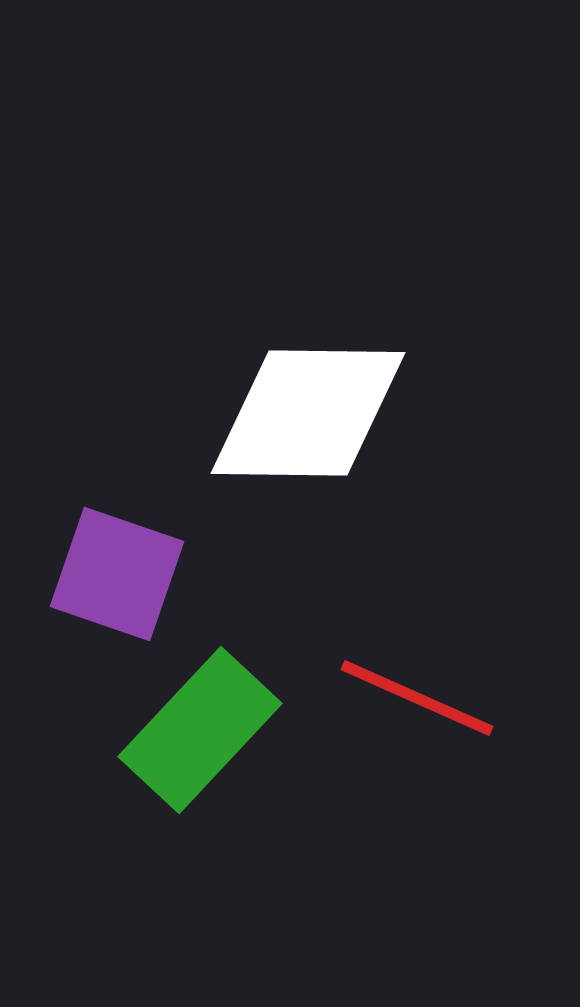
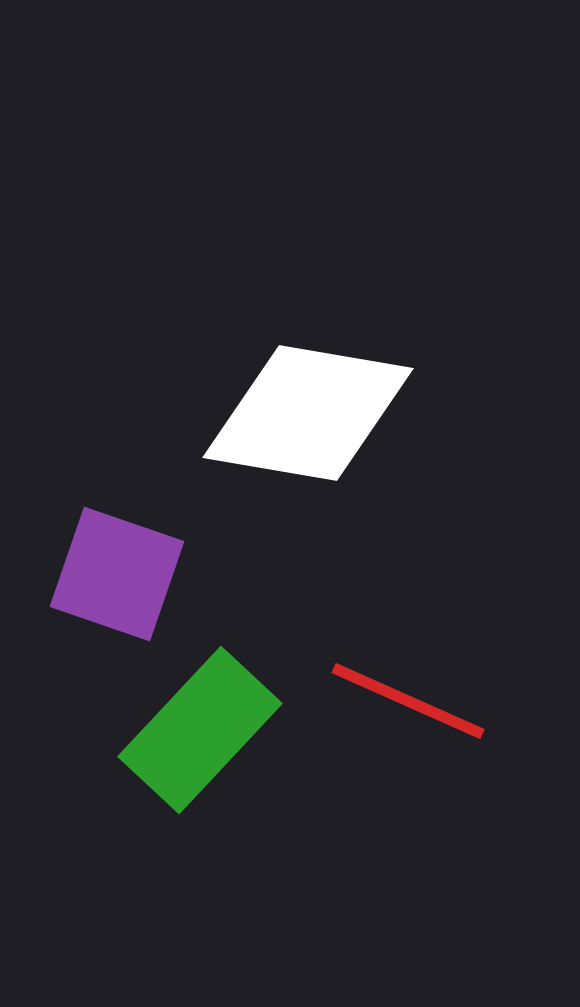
white diamond: rotated 9 degrees clockwise
red line: moved 9 px left, 3 px down
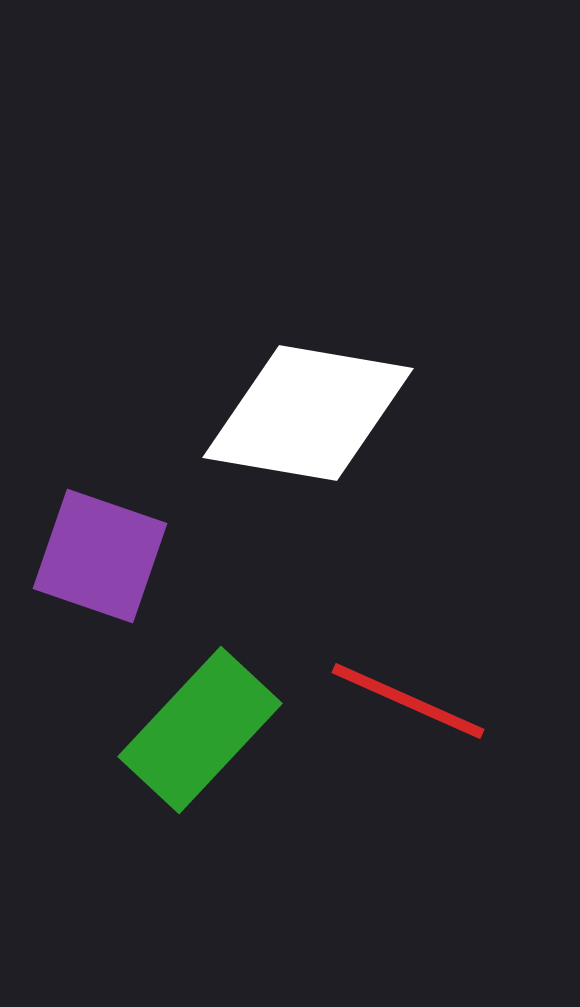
purple square: moved 17 px left, 18 px up
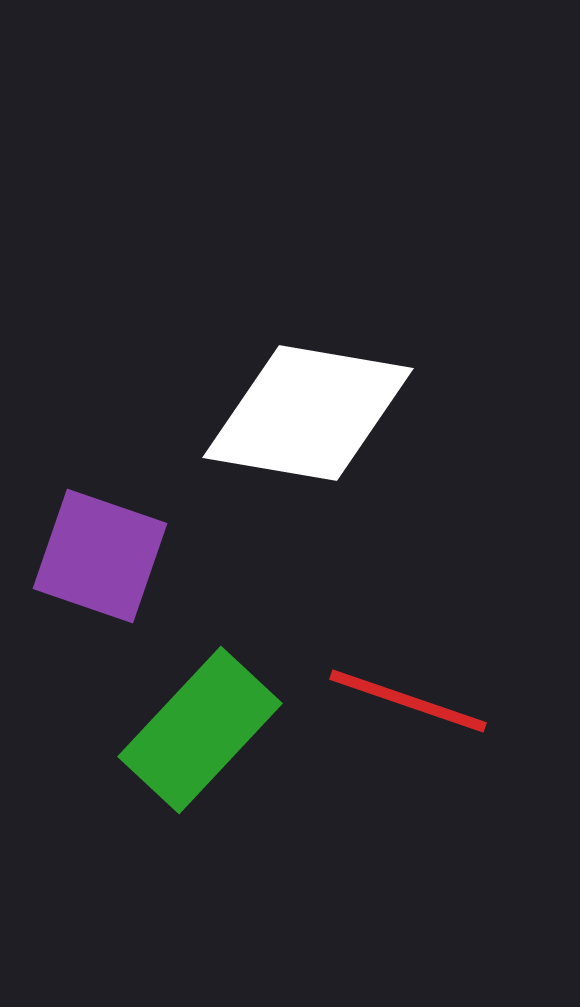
red line: rotated 5 degrees counterclockwise
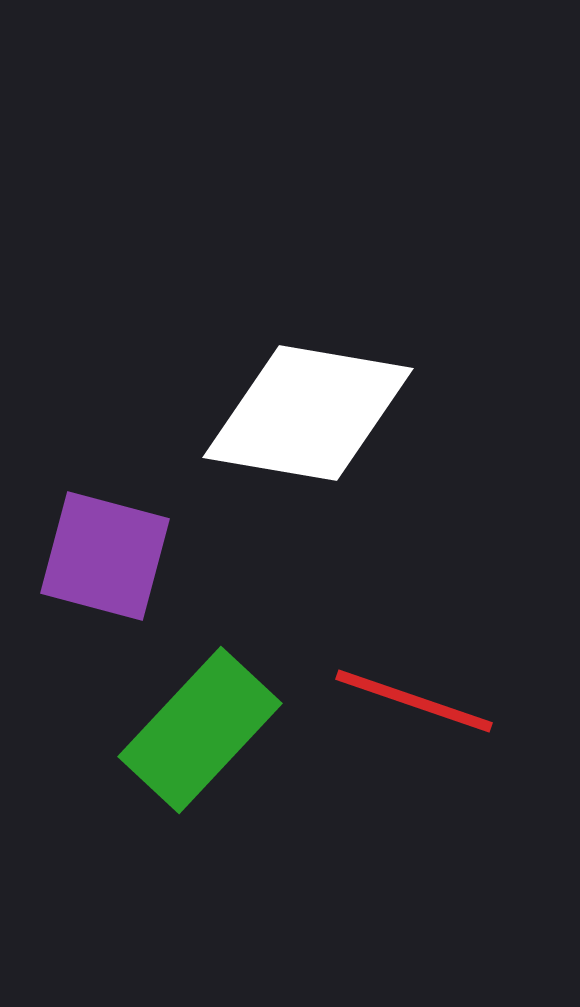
purple square: moved 5 px right; rotated 4 degrees counterclockwise
red line: moved 6 px right
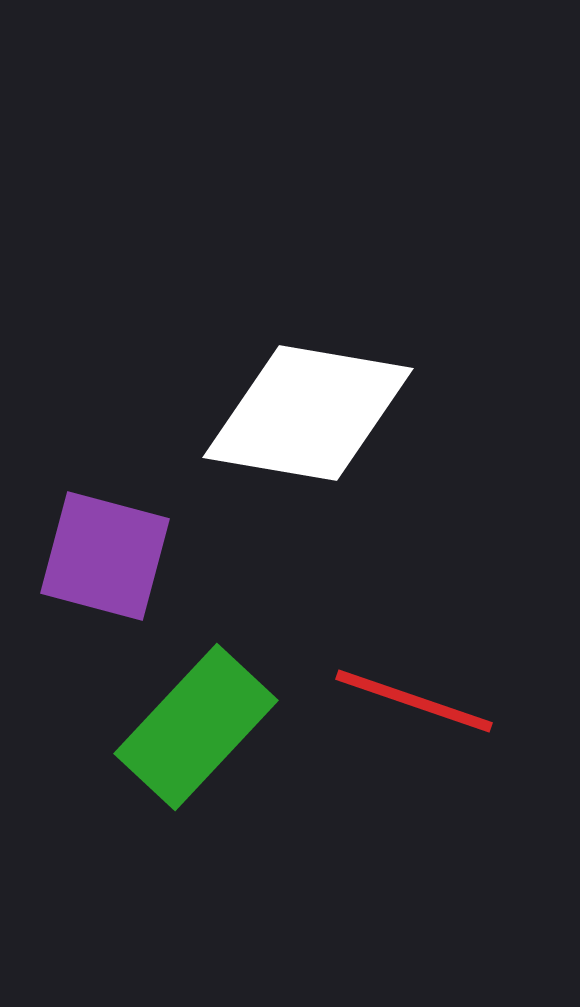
green rectangle: moved 4 px left, 3 px up
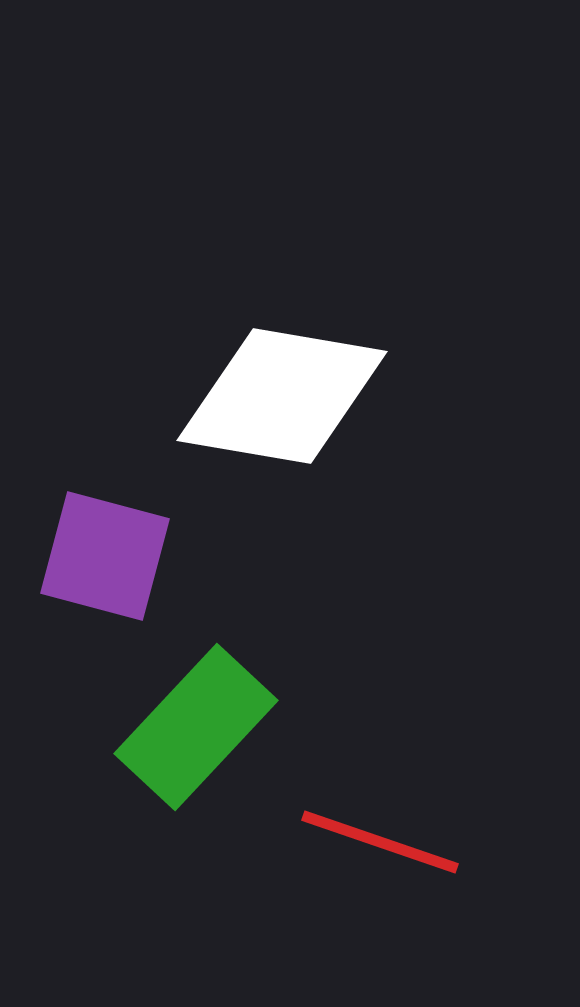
white diamond: moved 26 px left, 17 px up
red line: moved 34 px left, 141 px down
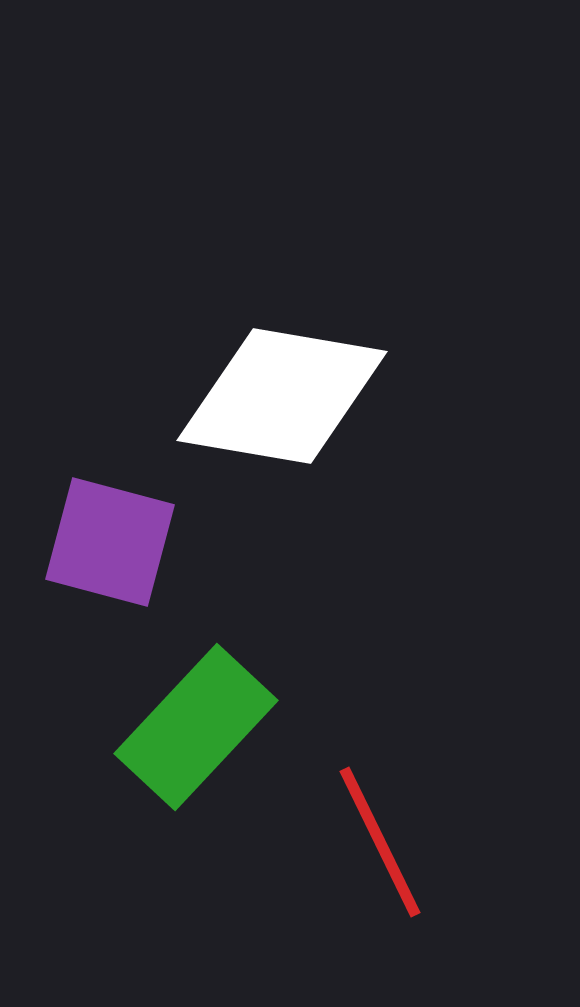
purple square: moved 5 px right, 14 px up
red line: rotated 45 degrees clockwise
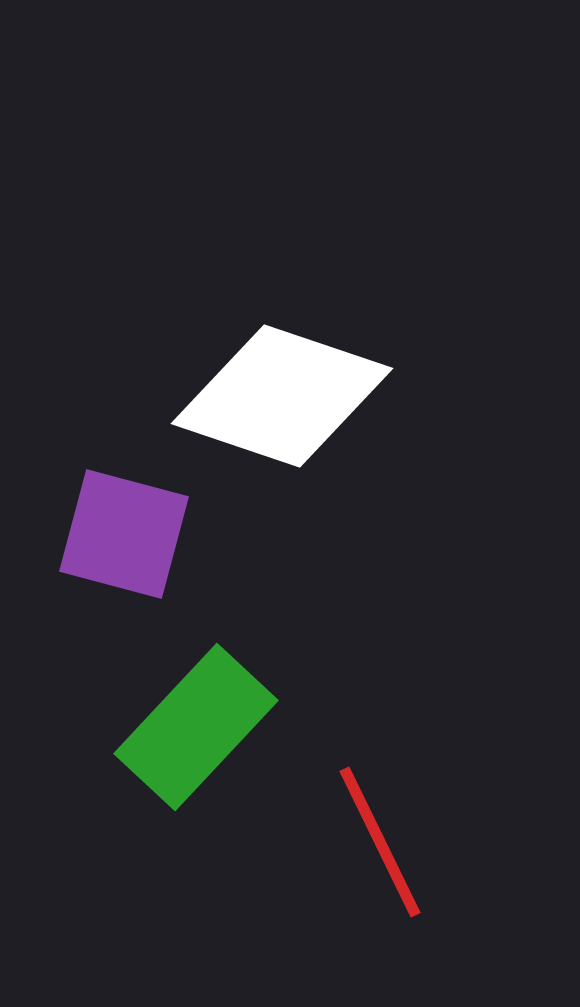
white diamond: rotated 9 degrees clockwise
purple square: moved 14 px right, 8 px up
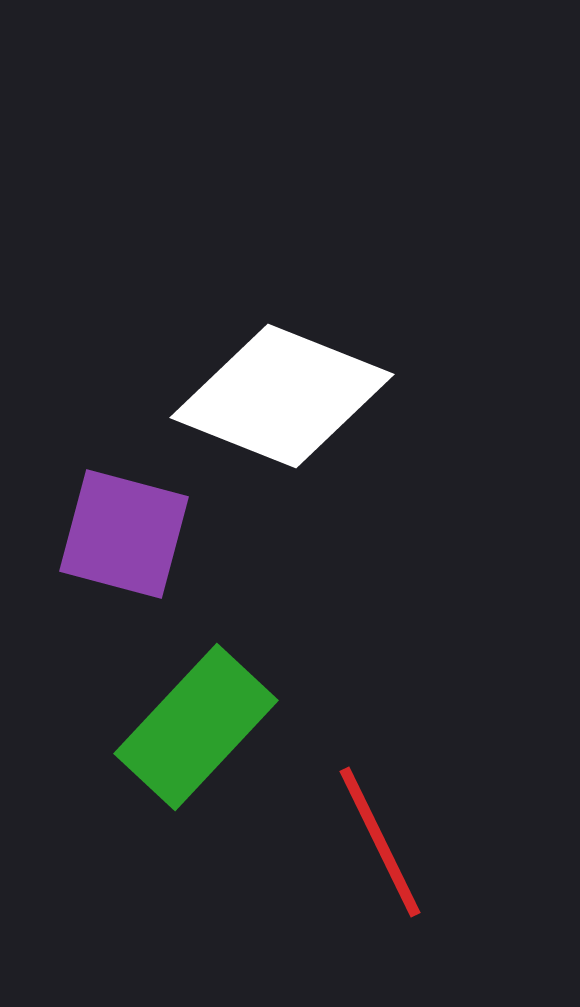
white diamond: rotated 3 degrees clockwise
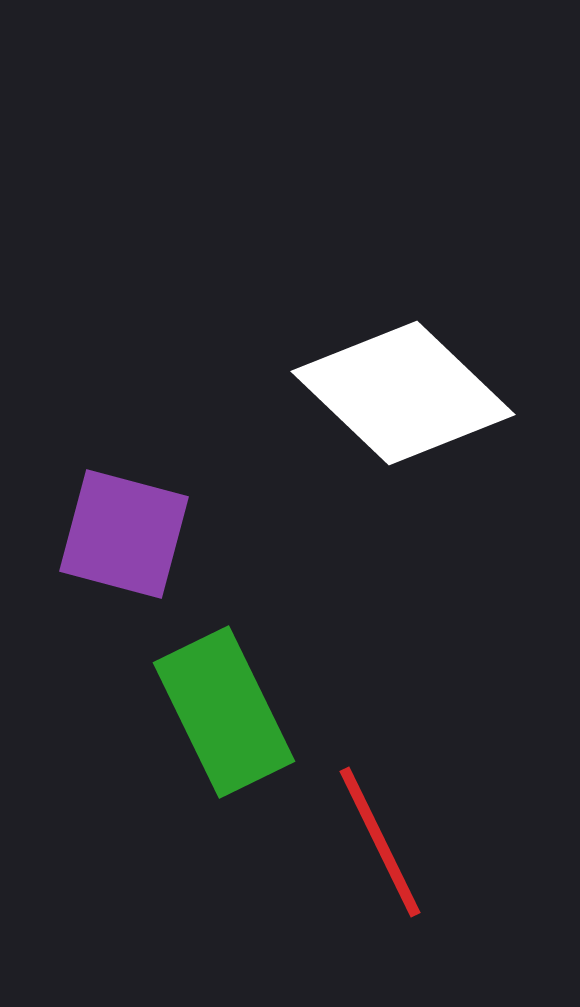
white diamond: moved 121 px right, 3 px up; rotated 22 degrees clockwise
green rectangle: moved 28 px right, 15 px up; rotated 69 degrees counterclockwise
